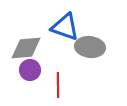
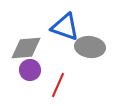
red line: rotated 25 degrees clockwise
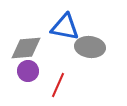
blue triangle: rotated 8 degrees counterclockwise
purple circle: moved 2 px left, 1 px down
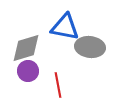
gray diamond: rotated 12 degrees counterclockwise
red line: rotated 35 degrees counterclockwise
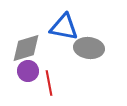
blue triangle: moved 1 px left
gray ellipse: moved 1 px left, 1 px down
red line: moved 9 px left, 2 px up
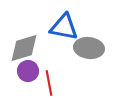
gray diamond: moved 2 px left
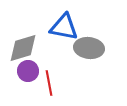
gray diamond: moved 1 px left
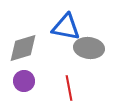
blue triangle: moved 2 px right
purple circle: moved 4 px left, 10 px down
red line: moved 20 px right, 5 px down
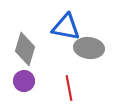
gray diamond: moved 2 px right, 1 px down; rotated 56 degrees counterclockwise
